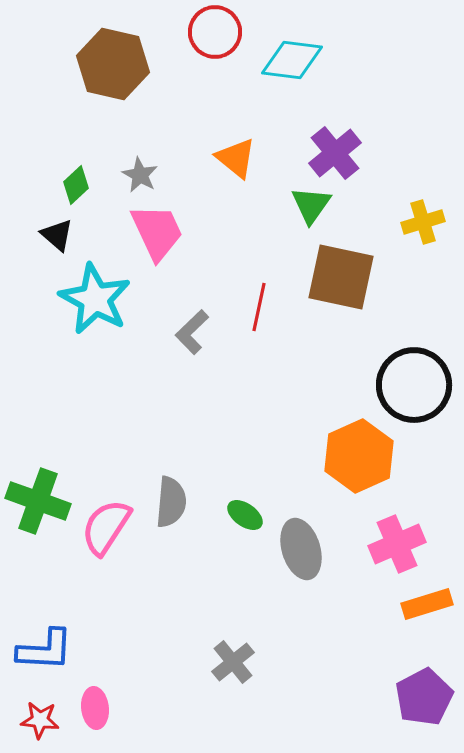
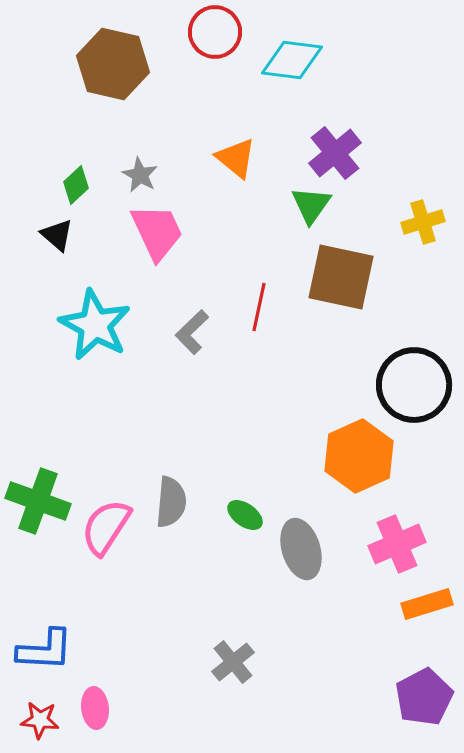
cyan star: moved 26 px down
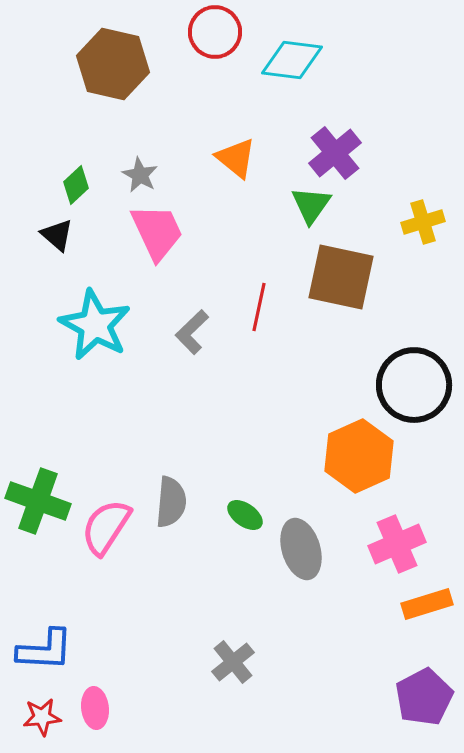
red star: moved 2 px right, 3 px up; rotated 12 degrees counterclockwise
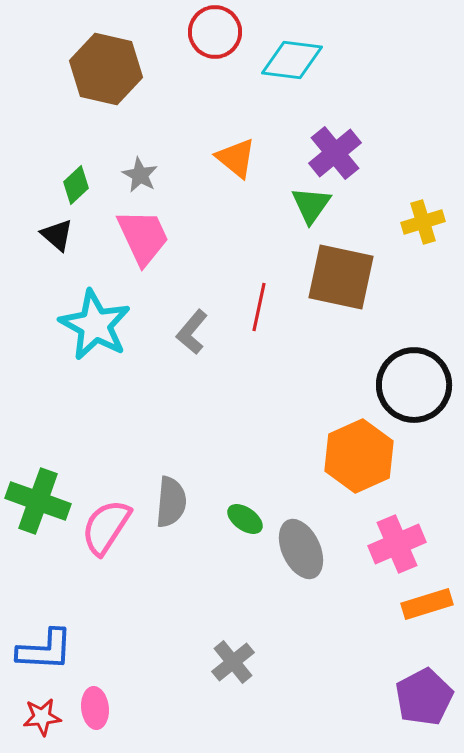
brown hexagon: moved 7 px left, 5 px down
pink trapezoid: moved 14 px left, 5 px down
gray L-shape: rotated 6 degrees counterclockwise
green ellipse: moved 4 px down
gray ellipse: rotated 8 degrees counterclockwise
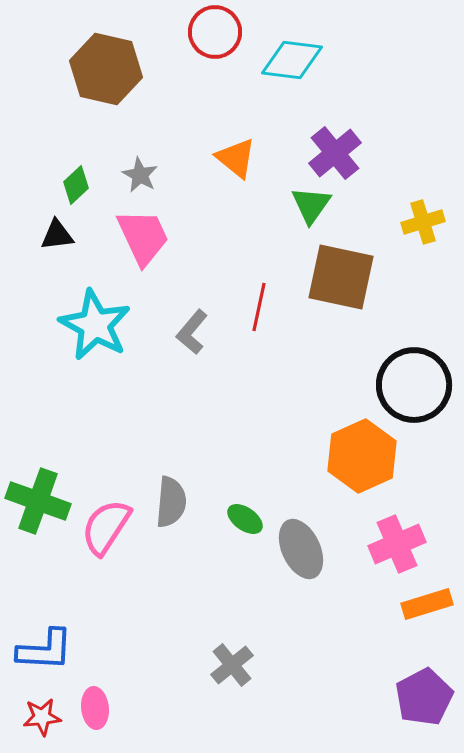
black triangle: rotated 48 degrees counterclockwise
orange hexagon: moved 3 px right
gray cross: moved 1 px left, 3 px down
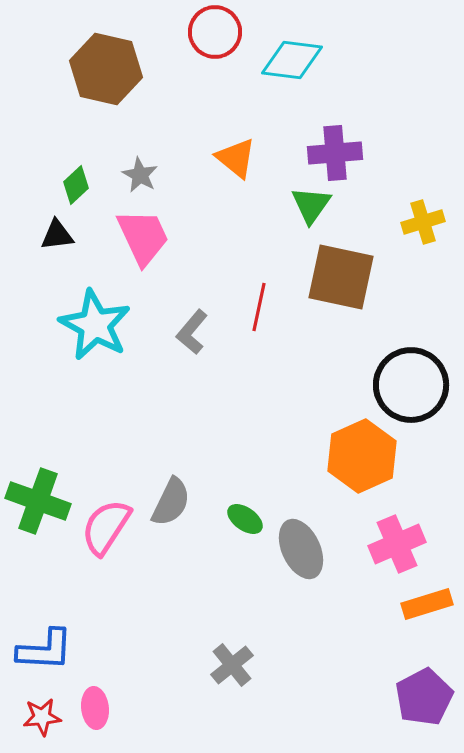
purple cross: rotated 34 degrees clockwise
black circle: moved 3 px left
gray semicircle: rotated 21 degrees clockwise
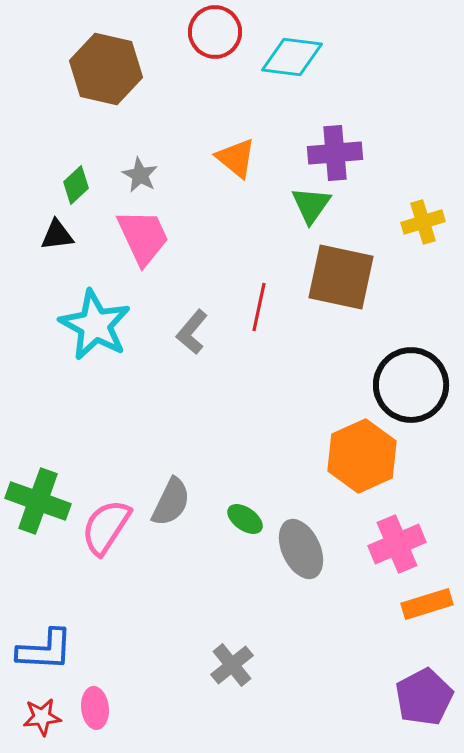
cyan diamond: moved 3 px up
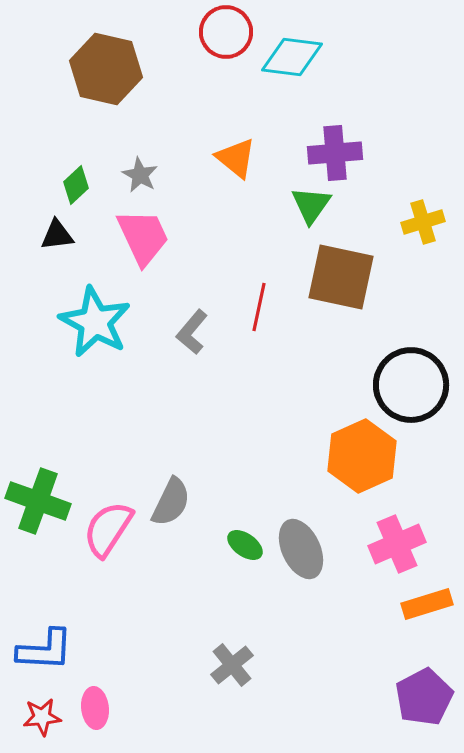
red circle: moved 11 px right
cyan star: moved 3 px up
green ellipse: moved 26 px down
pink semicircle: moved 2 px right, 2 px down
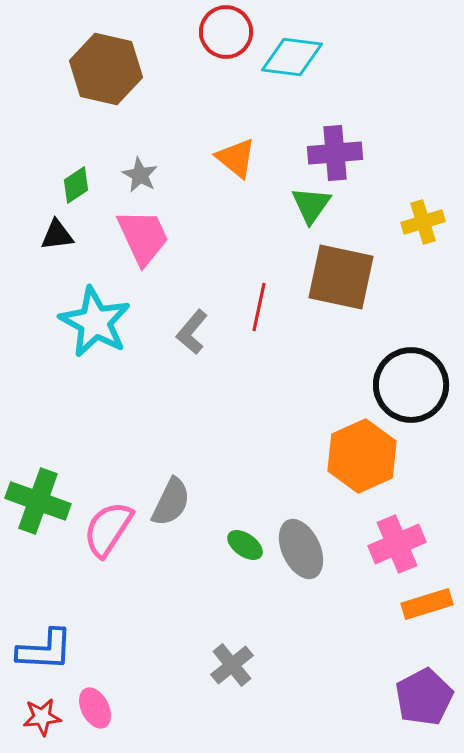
green diamond: rotated 9 degrees clockwise
pink ellipse: rotated 21 degrees counterclockwise
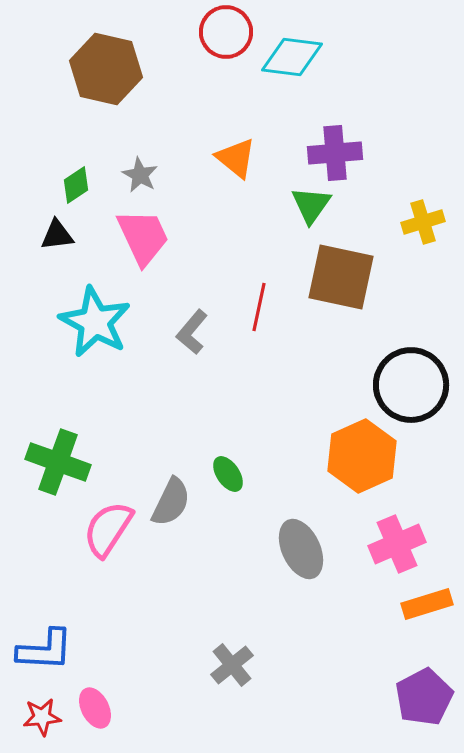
green cross: moved 20 px right, 39 px up
green ellipse: moved 17 px left, 71 px up; rotated 21 degrees clockwise
